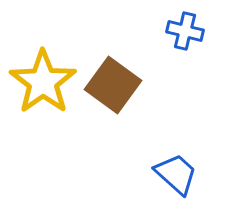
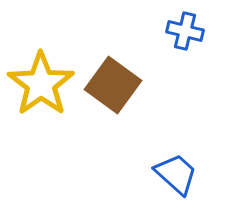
yellow star: moved 2 px left, 2 px down
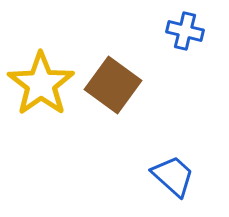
blue trapezoid: moved 3 px left, 2 px down
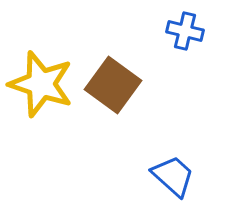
yellow star: rotated 18 degrees counterclockwise
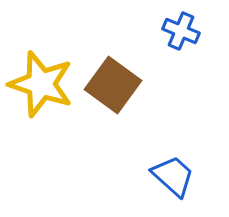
blue cross: moved 4 px left; rotated 9 degrees clockwise
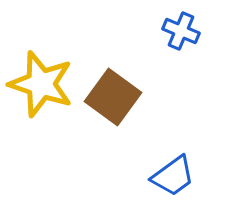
brown square: moved 12 px down
blue trapezoid: rotated 102 degrees clockwise
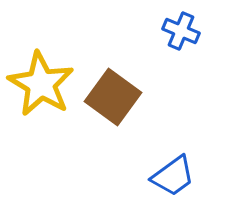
yellow star: rotated 12 degrees clockwise
